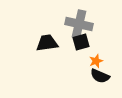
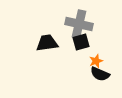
black semicircle: moved 2 px up
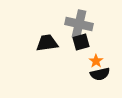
orange star: rotated 16 degrees counterclockwise
black semicircle: rotated 36 degrees counterclockwise
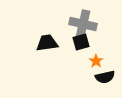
gray cross: moved 4 px right
black semicircle: moved 5 px right, 3 px down
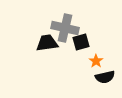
gray cross: moved 18 px left, 4 px down
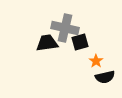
black square: moved 1 px left
